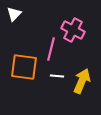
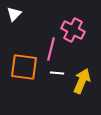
white line: moved 3 px up
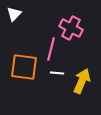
pink cross: moved 2 px left, 2 px up
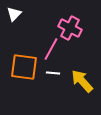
pink cross: moved 1 px left
pink line: rotated 15 degrees clockwise
white line: moved 4 px left
yellow arrow: rotated 65 degrees counterclockwise
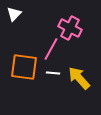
yellow arrow: moved 3 px left, 3 px up
